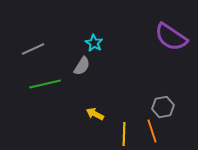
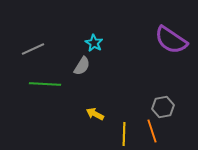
purple semicircle: moved 3 px down
green line: rotated 16 degrees clockwise
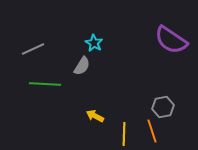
yellow arrow: moved 2 px down
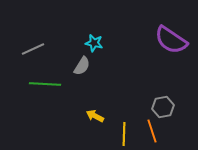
cyan star: rotated 18 degrees counterclockwise
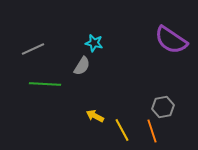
yellow line: moved 2 px left, 4 px up; rotated 30 degrees counterclockwise
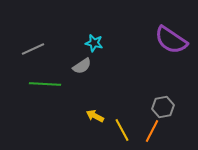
gray semicircle: rotated 24 degrees clockwise
orange line: rotated 45 degrees clockwise
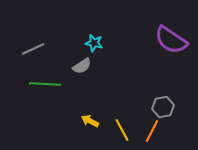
yellow arrow: moved 5 px left, 5 px down
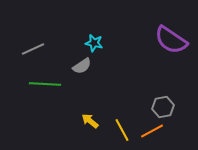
yellow arrow: rotated 12 degrees clockwise
orange line: rotated 35 degrees clockwise
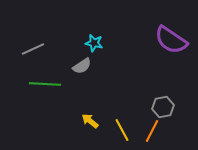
orange line: rotated 35 degrees counterclockwise
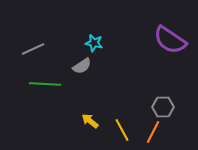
purple semicircle: moved 1 px left
gray hexagon: rotated 10 degrees clockwise
orange line: moved 1 px right, 1 px down
